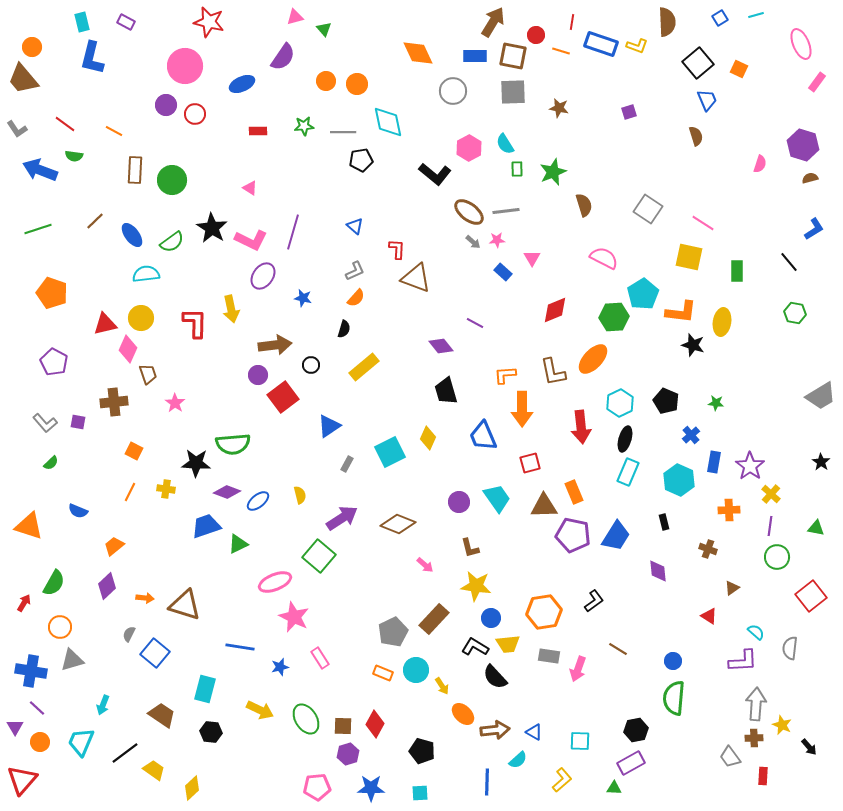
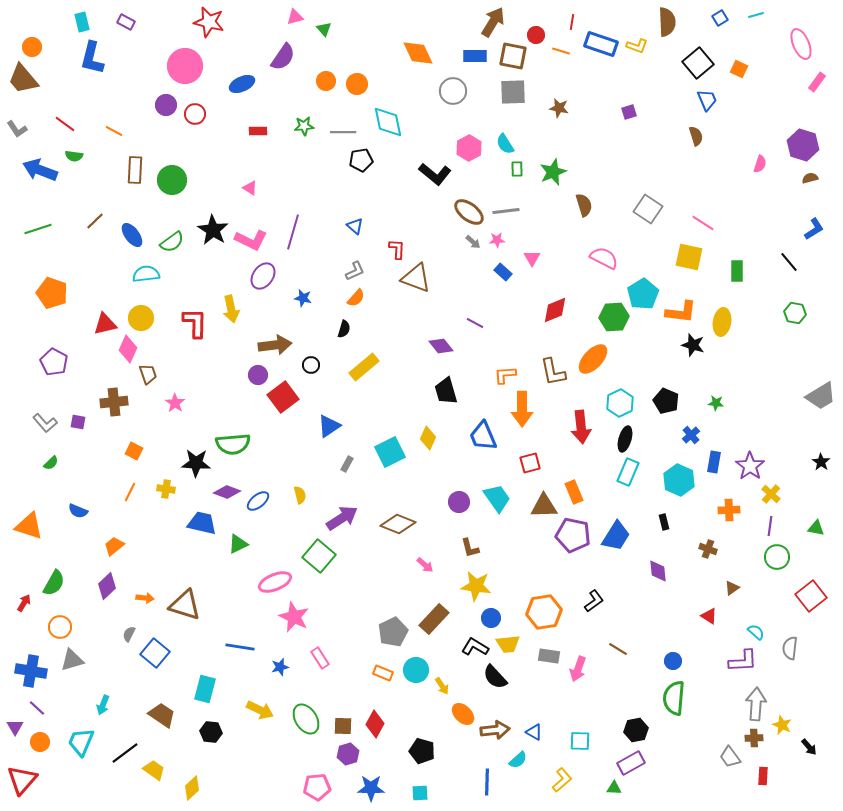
black star at (212, 228): moved 1 px right, 2 px down
blue trapezoid at (206, 526): moved 4 px left, 3 px up; rotated 32 degrees clockwise
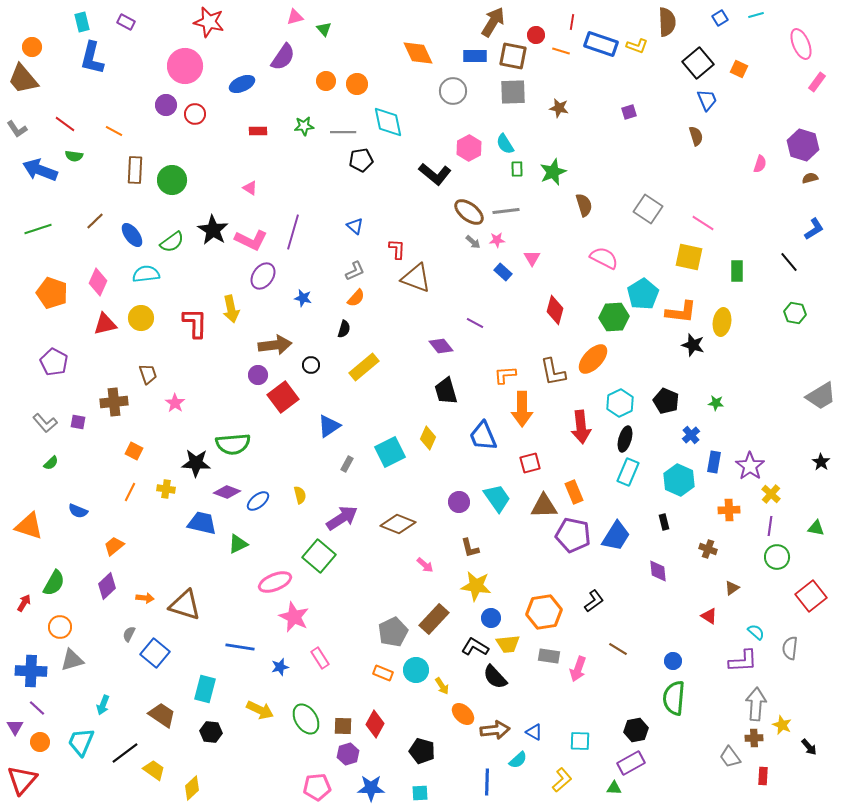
red diamond at (555, 310): rotated 52 degrees counterclockwise
pink diamond at (128, 349): moved 30 px left, 67 px up
blue cross at (31, 671): rotated 8 degrees counterclockwise
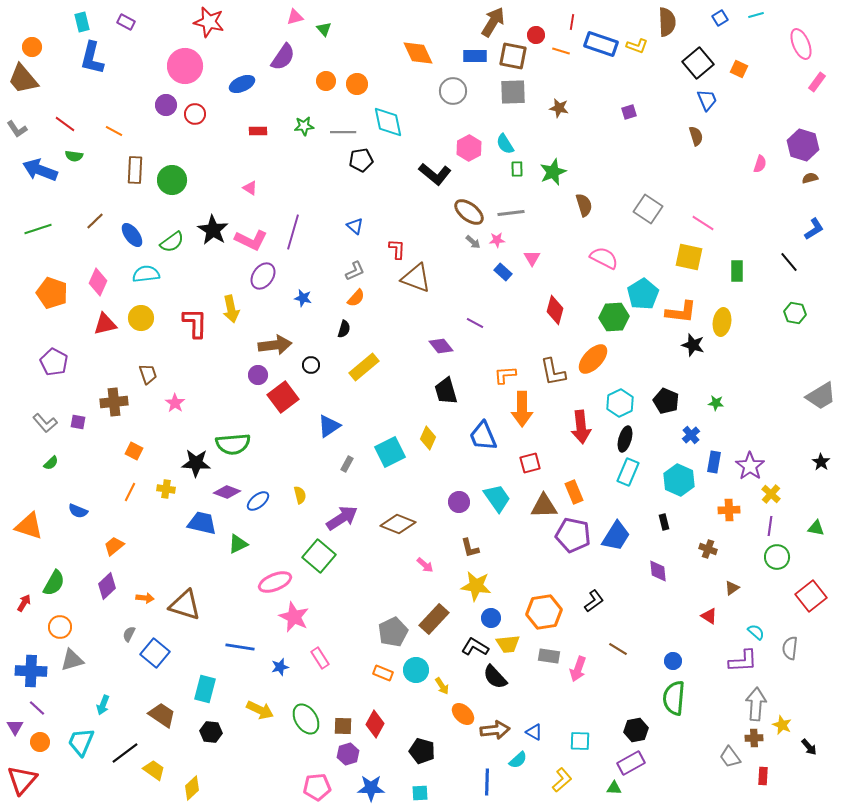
gray line at (506, 211): moved 5 px right, 2 px down
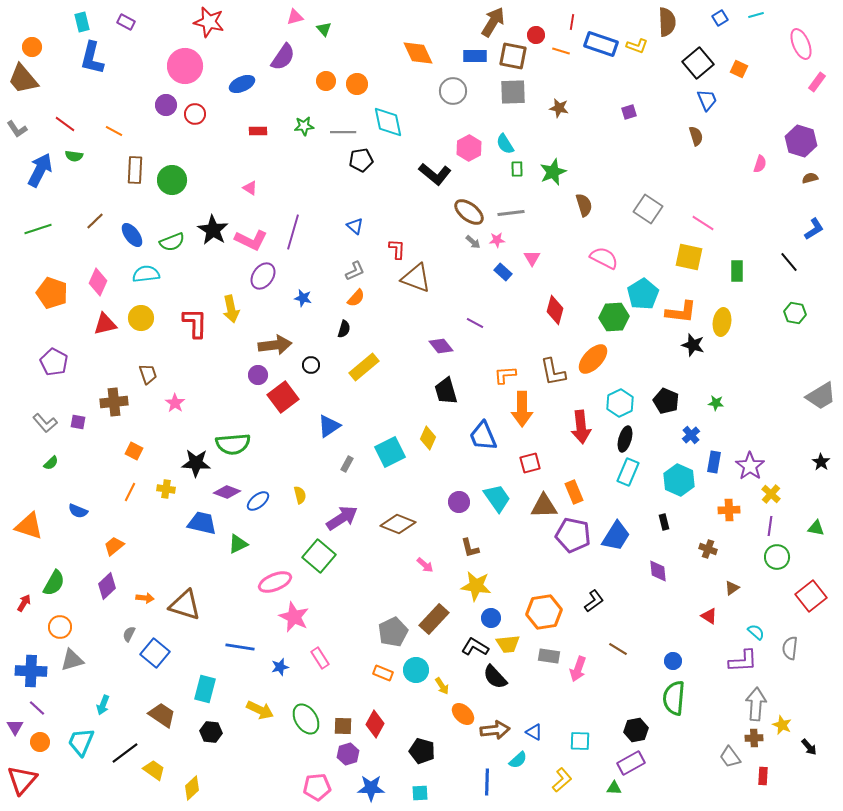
purple hexagon at (803, 145): moved 2 px left, 4 px up
blue arrow at (40, 170): rotated 96 degrees clockwise
green semicircle at (172, 242): rotated 15 degrees clockwise
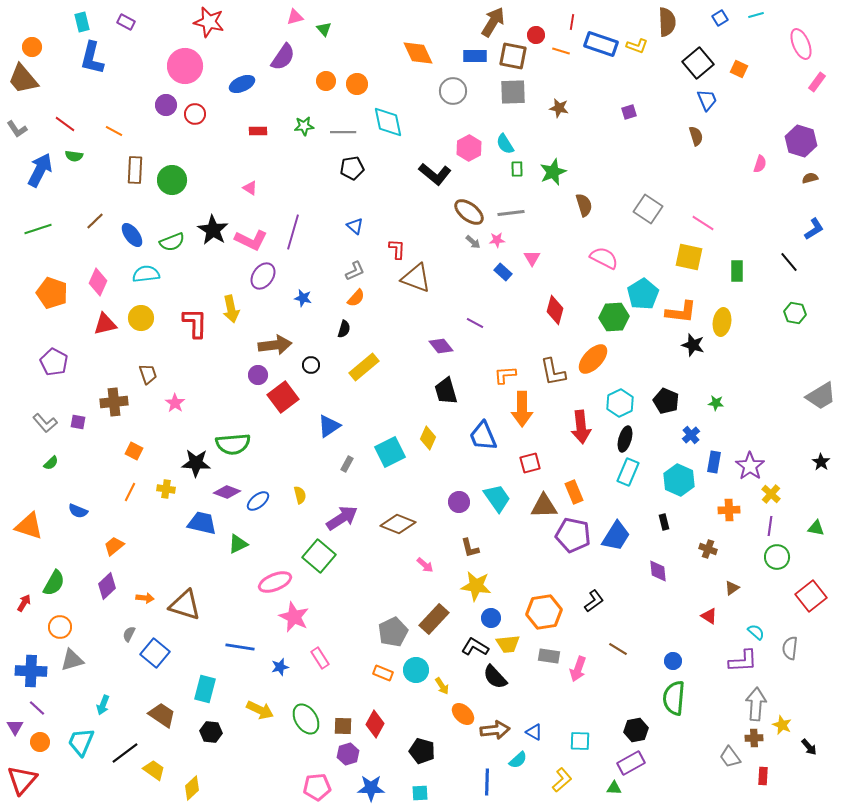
black pentagon at (361, 160): moved 9 px left, 8 px down
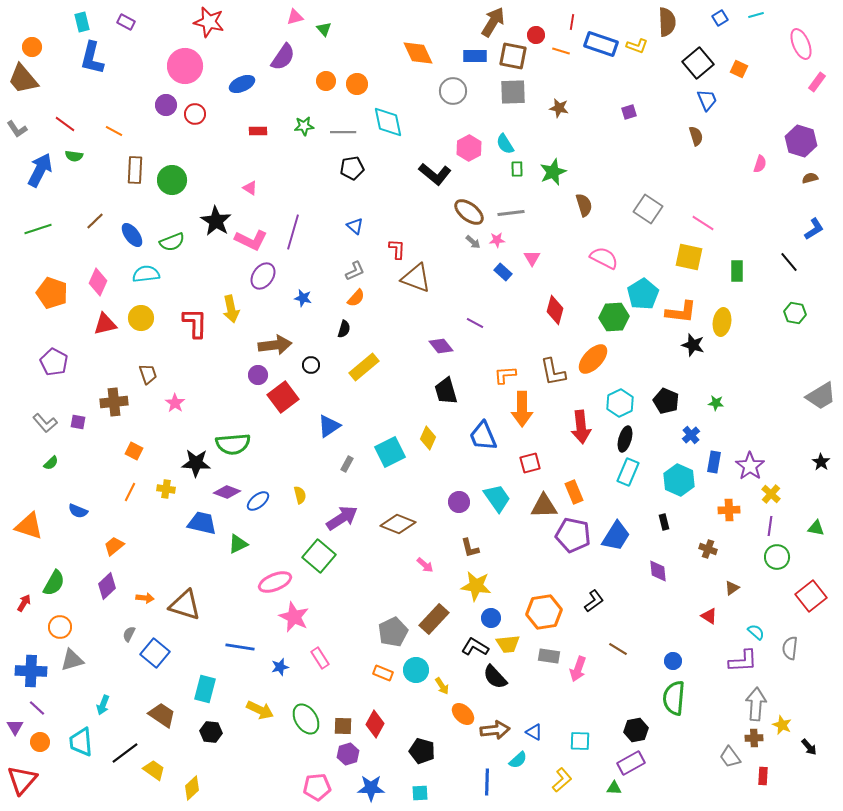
black star at (213, 230): moved 3 px right, 9 px up
cyan trapezoid at (81, 742): rotated 28 degrees counterclockwise
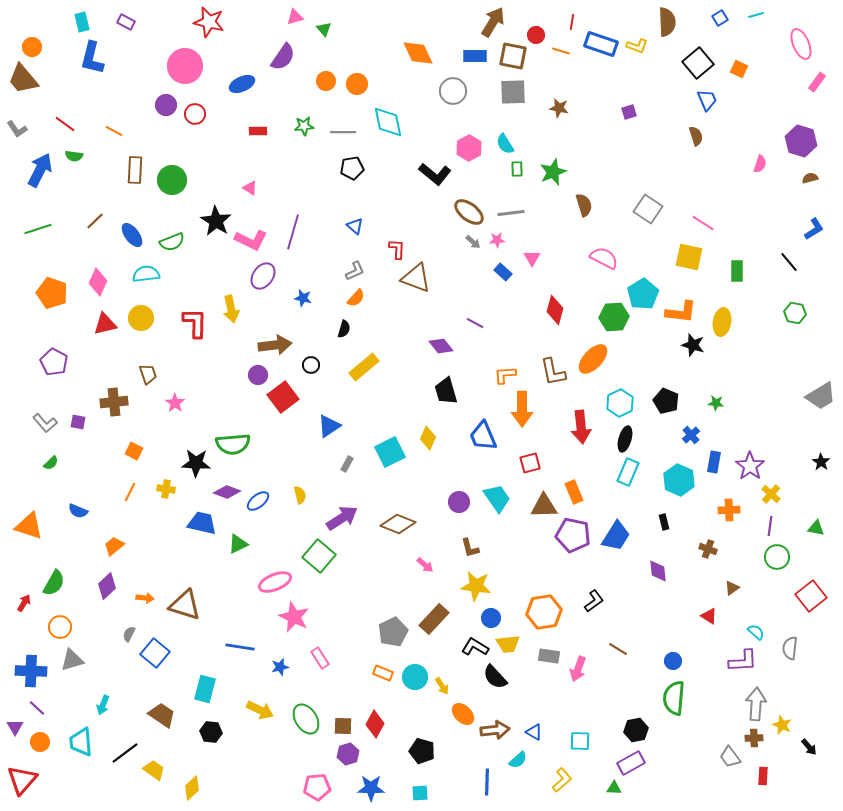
cyan circle at (416, 670): moved 1 px left, 7 px down
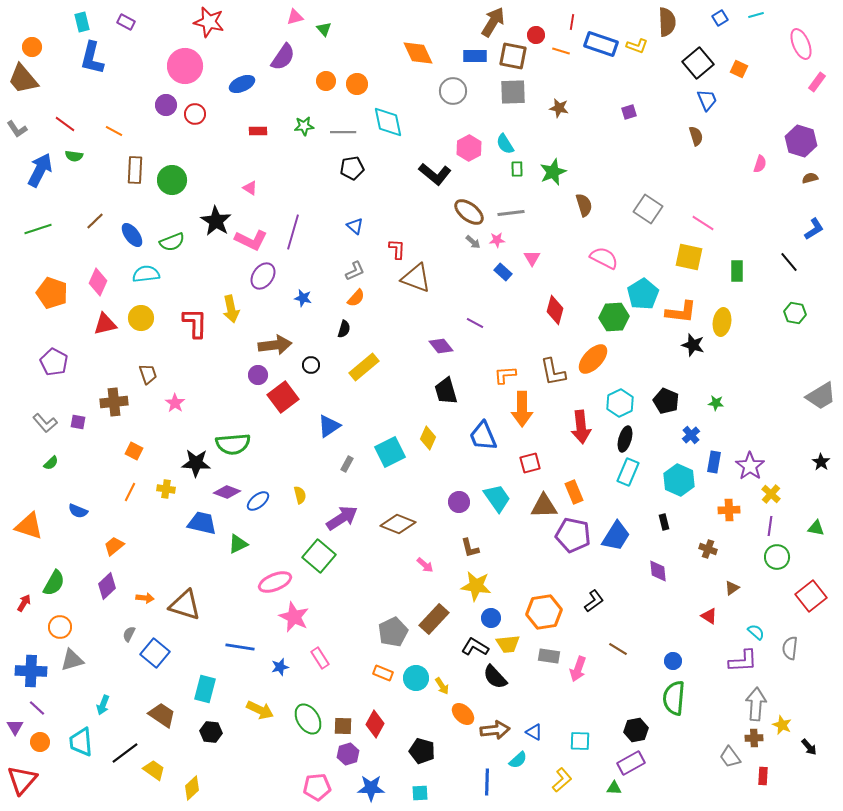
cyan circle at (415, 677): moved 1 px right, 1 px down
green ellipse at (306, 719): moved 2 px right
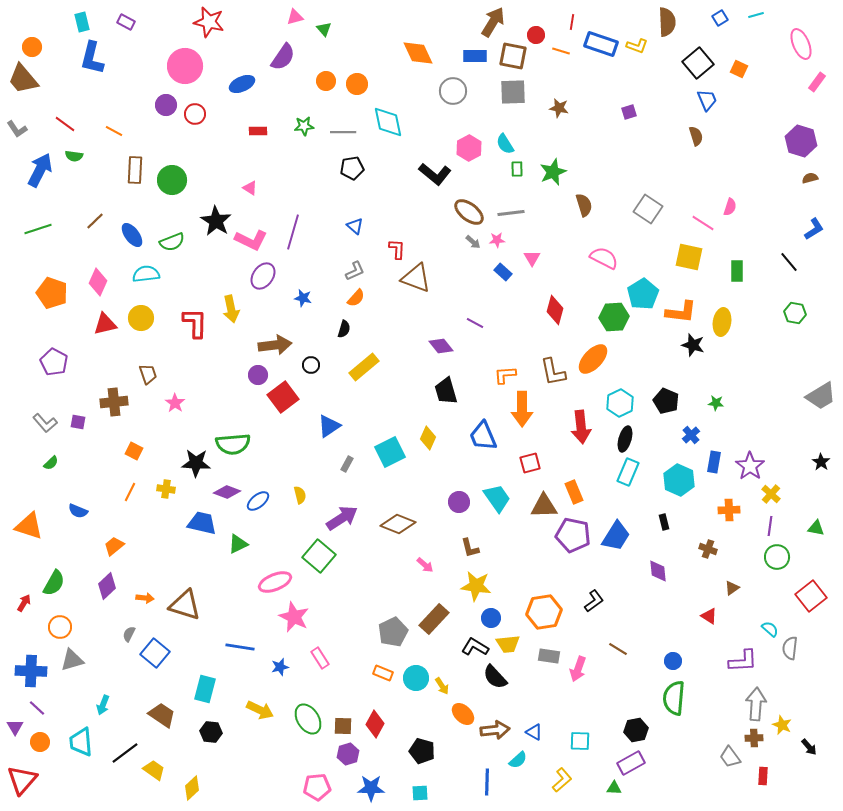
pink semicircle at (760, 164): moved 30 px left, 43 px down
cyan semicircle at (756, 632): moved 14 px right, 3 px up
